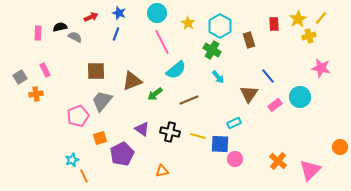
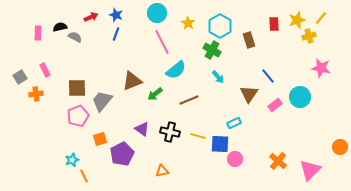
blue star at (119, 13): moved 3 px left, 2 px down
yellow star at (298, 19): moved 1 px left, 1 px down; rotated 12 degrees clockwise
brown square at (96, 71): moved 19 px left, 17 px down
orange square at (100, 138): moved 1 px down
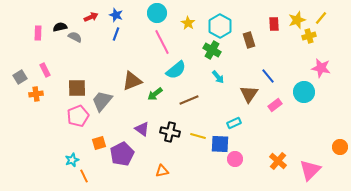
cyan circle at (300, 97): moved 4 px right, 5 px up
orange square at (100, 139): moved 1 px left, 4 px down
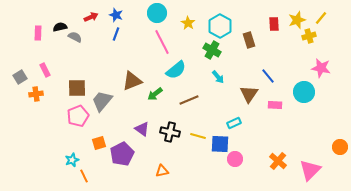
pink rectangle at (275, 105): rotated 40 degrees clockwise
